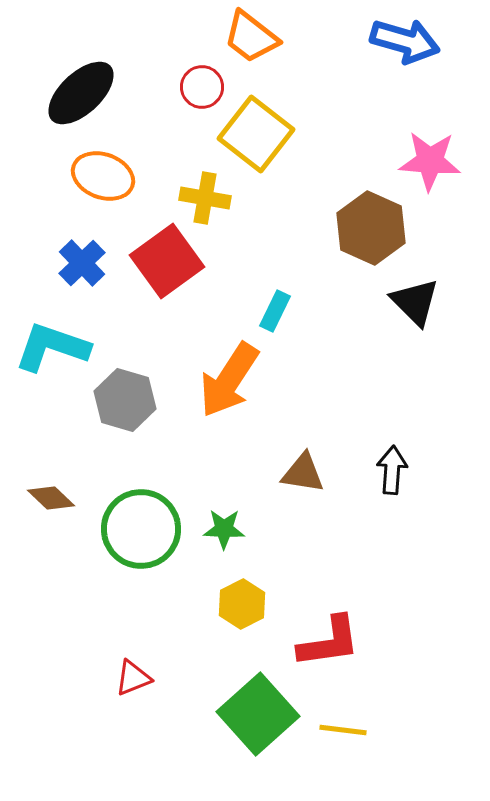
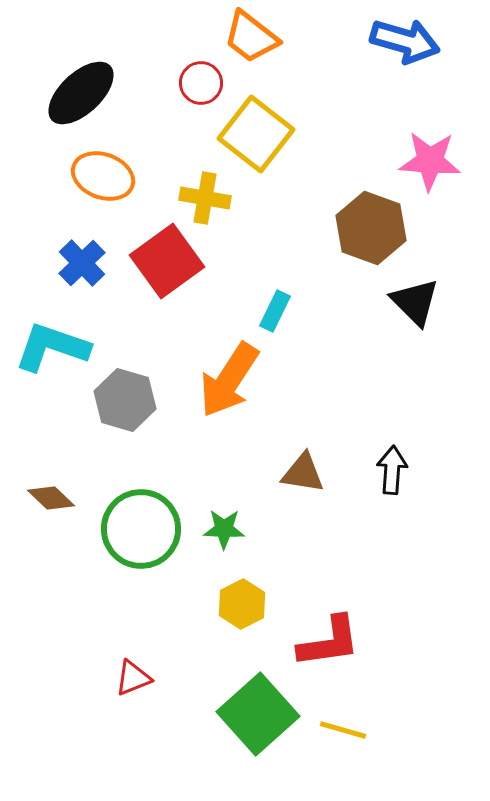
red circle: moved 1 px left, 4 px up
brown hexagon: rotated 4 degrees counterclockwise
yellow line: rotated 9 degrees clockwise
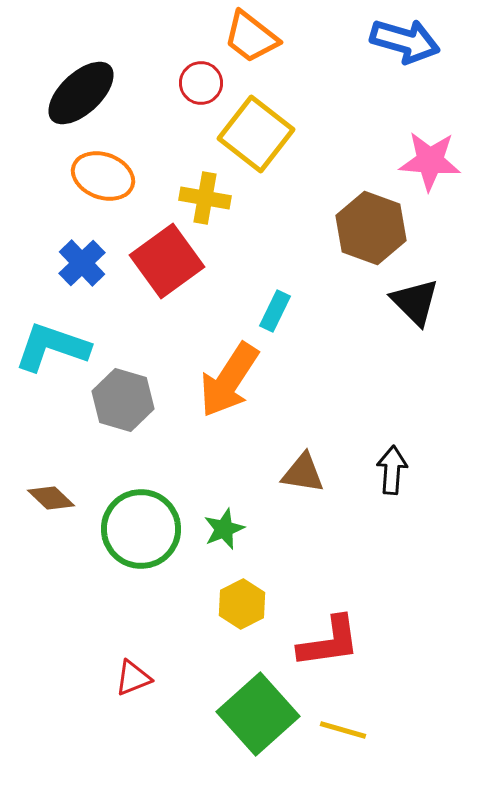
gray hexagon: moved 2 px left
green star: rotated 24 degrees counterclockwise
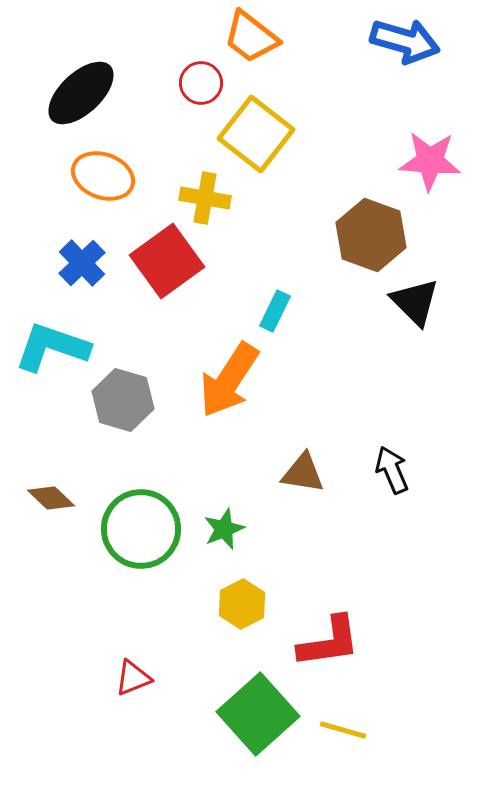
brown hexagon: moved 7 px down
black arrow: rotated 27 degrees counterclockwise
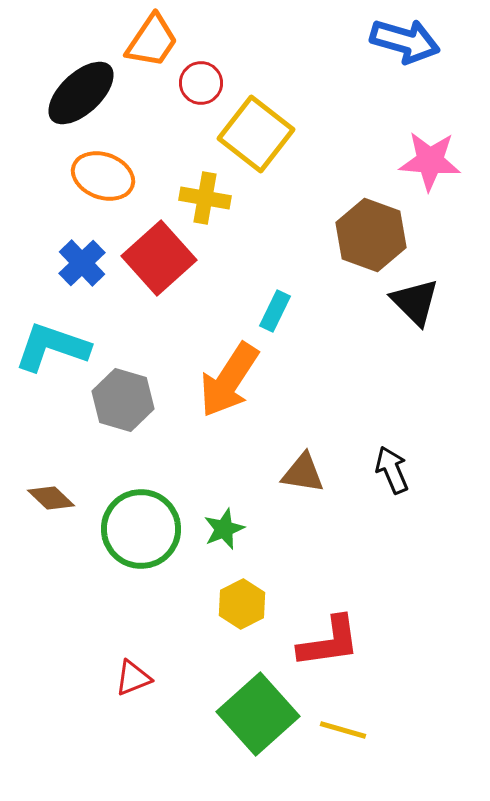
orange trapezoid: moved 99 px left, 4 px down; rotated 94 degrees counterclockwise
red square: moved 8 px left, 3 px up; rotated 6 degrees counterclockwise
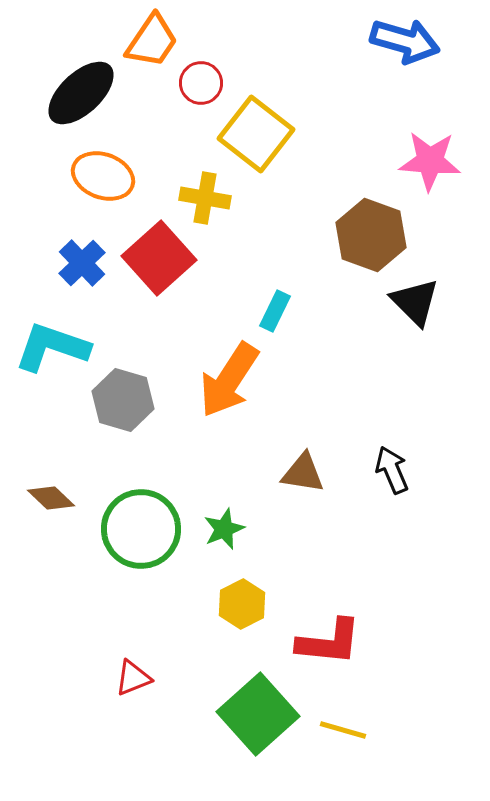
red L-shape: rotated 14 degrees clockwise
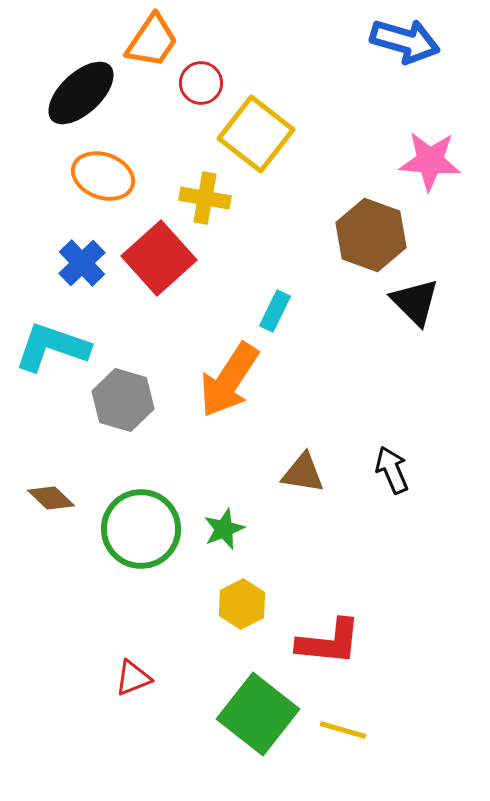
green square: rotated 10 degrees counterclockwise
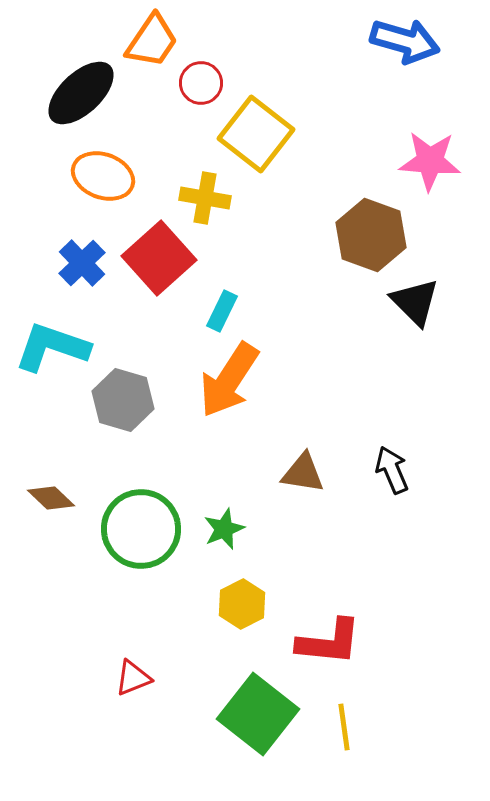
cyan rectangle: moved 53 px left
yellow line: moved 1 px right, 3 px up; rotated 66 degrees clockwise
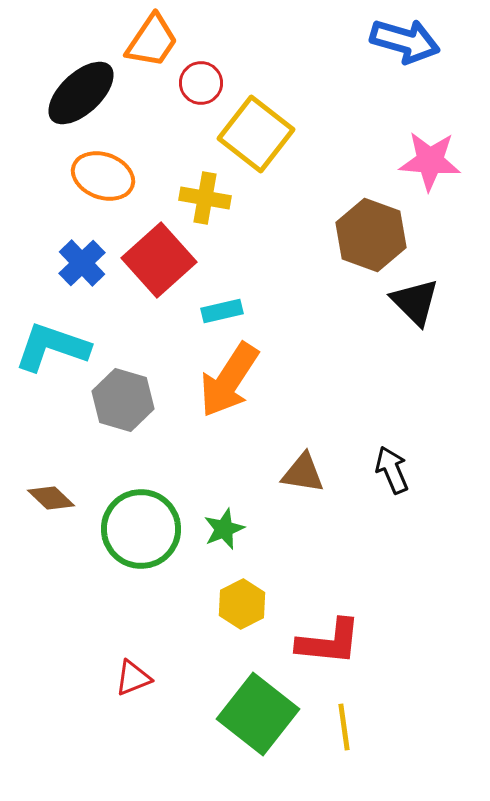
red square: moved 2 px down
cyan rectangle: rotated 51 degrees clockwise
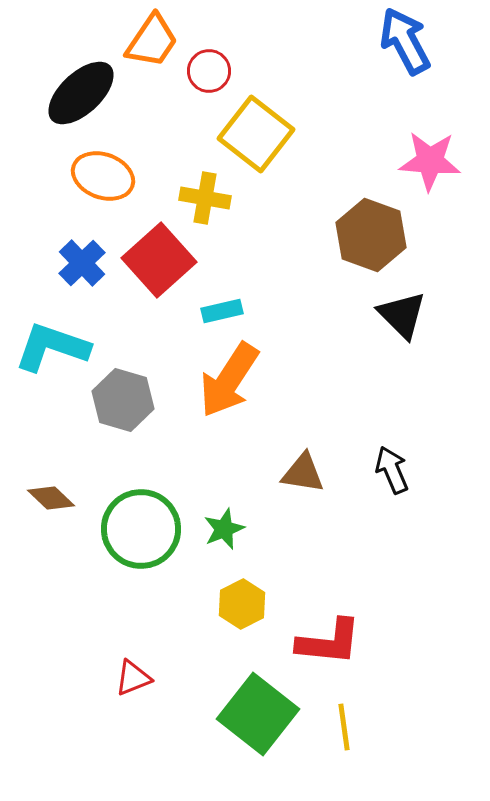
blue arrow: rotated 134 degrees counterclockwise
red circle: moved 8 px right, 12 px up
black triangle: moved 13 px left, 13 px down
